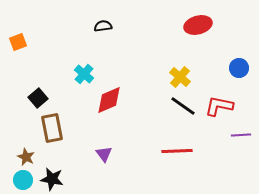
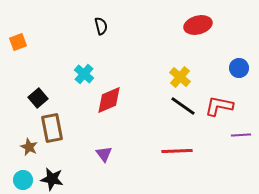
black semicircle: moved 2 px left; rotated 84 degrees clockwise
brown star: moved 3 px right, 10 px up
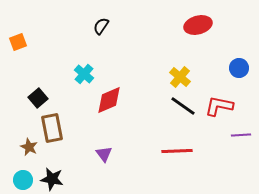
black semicircle: rotated 132 degrees counterclockwise
